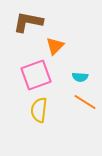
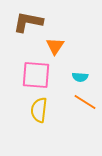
orange triangle: rotated 12 degrees counterclockwise
pink square: rotated 24 degrees clockwise
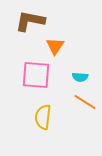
brown L-shape: moved 2 px right, 1 px up
yellow semicircle: moved 4 px right, 7 px down
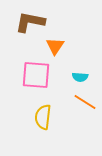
brown L-shape: moved 1 px down
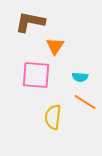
yellow semicircle: moved 10 px right
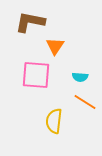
yellow semicircle: moved 1 px right, 4 px down
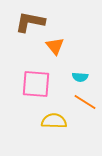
orange triangle: rotated 12 degrees counterclockwise
pink square: moved 9 px down
yellow semicircle: rotated 85 degrees clockwise
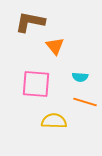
orange line: rotated 15 degrees counterclockwise
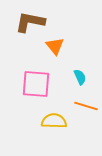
cyan semicircle: rotated 119 degrees counterclockwise
orange line: moved 1 px right, 4 px down
